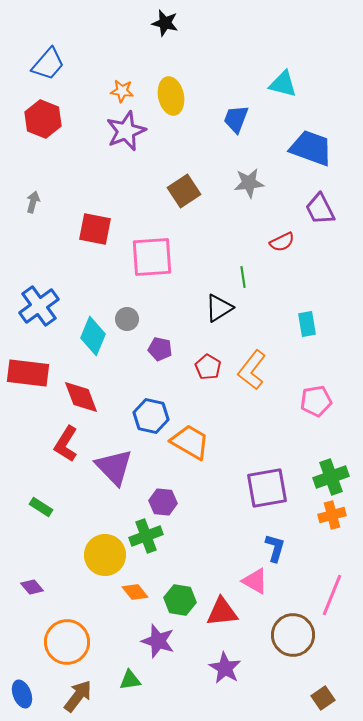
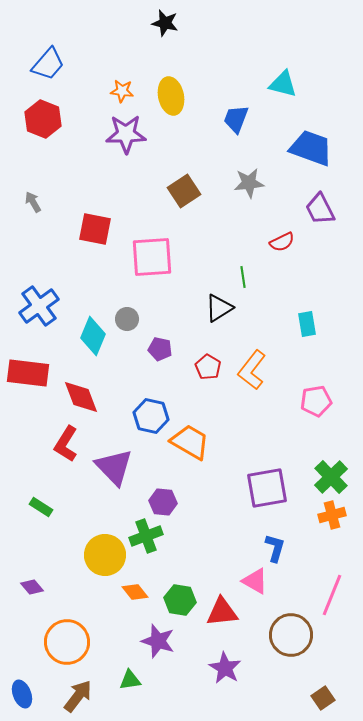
purple star at (126, 131): moved 3 px down; rotated 21 degrees clockwise
gray arrow at (33, 202): rotated 45 degrees counterclockwise
green cross at (331, 477): rotated 24 degrees counterclockwise
brown circle at (293, 635): moved 2 px left
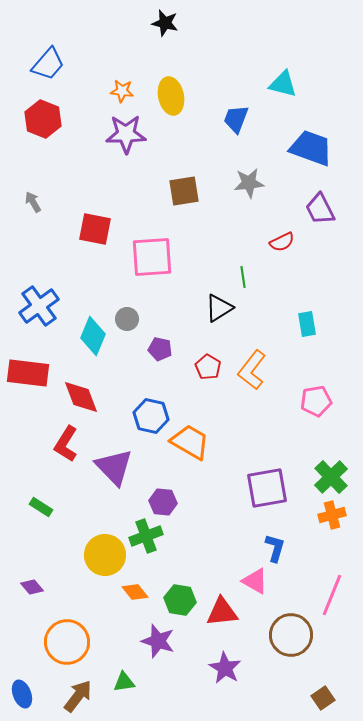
brown square at (184, 191): rotated 24 degrees clockwise
green triangle at (130, 680): moved 6 px left, 2 px down
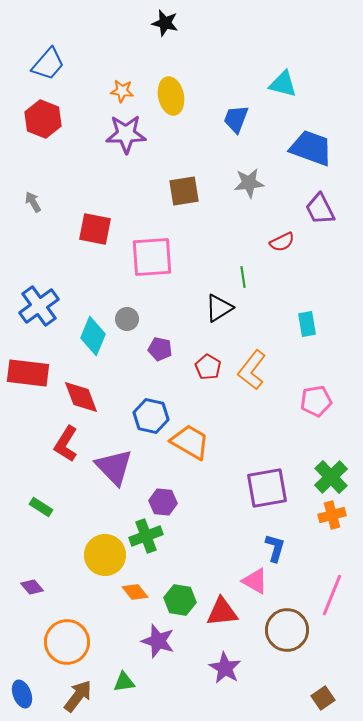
brown circle at (291, 635): moved 4 px left, 5 px up
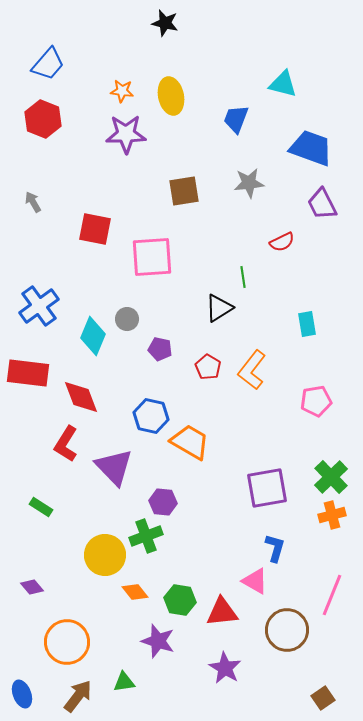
purple trapezoid at (320, 209): moved 2 px right, 5 px up
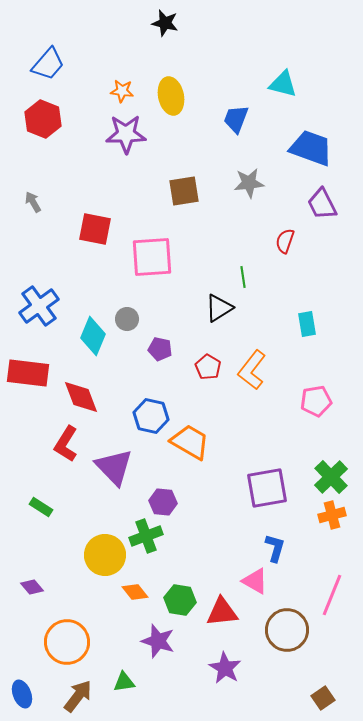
red semicircle at (282, 242): moved 3 px right, 1 px up; rotated 135 degrees clockwise
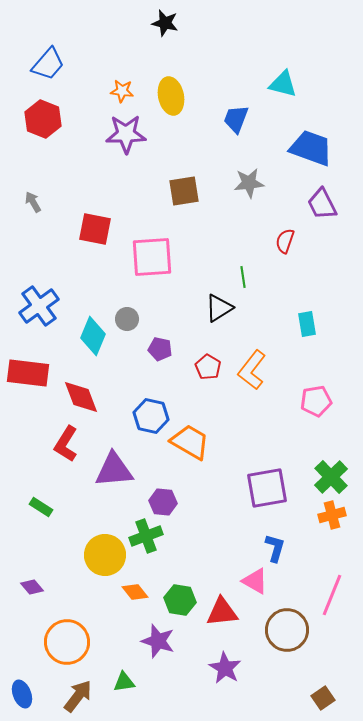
purple triangle at (114, 467): moved 3 px down; rotated 51 degrees counterclockwise
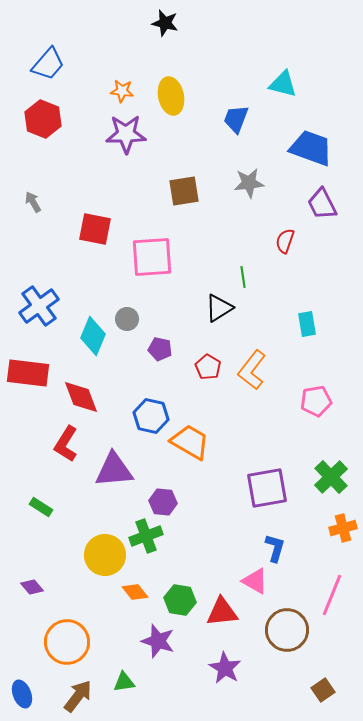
orange cross at (332, 515): moved 11 px right, 13 px down
brown square at (323, 698): moved 8 px up
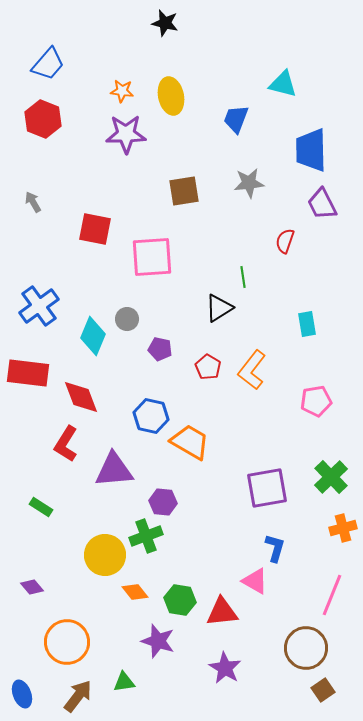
blue trapezoid at (311, 148): moved 2 px down; rotated 111 degrees counterclockwise
brown circle at (287, 630): moved 19 px right, 18 px down
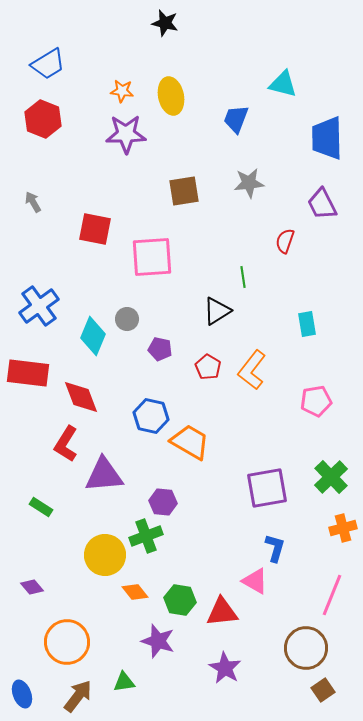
blue trapezoid at (48, 64): rotated 18 degrees clockwise
blue trapezoid at (311, 150): moved 16 px right, 12 px up
black triangle at (219, 308): moved 2 px left, 3 px down
purple triangle at (114, 470): moved 10 px left, 5 px down
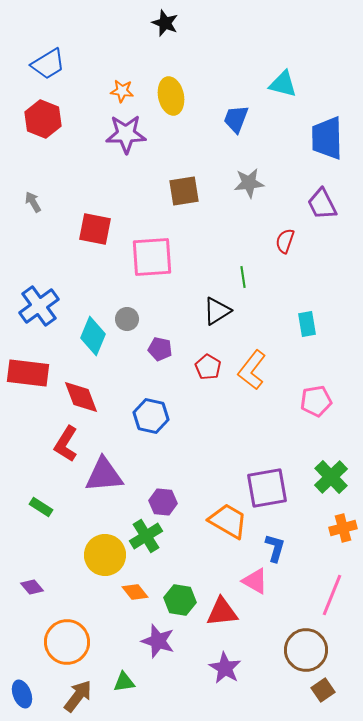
black star at (165, 23): rotated 8 degrees clockwise
orange trapezoid at (190, 442): moved 38 px right, 79 px down
green cross at (146, 536): rotated 12 degrees counterclockwise
brown circle at (306, 648): moved 2 px down
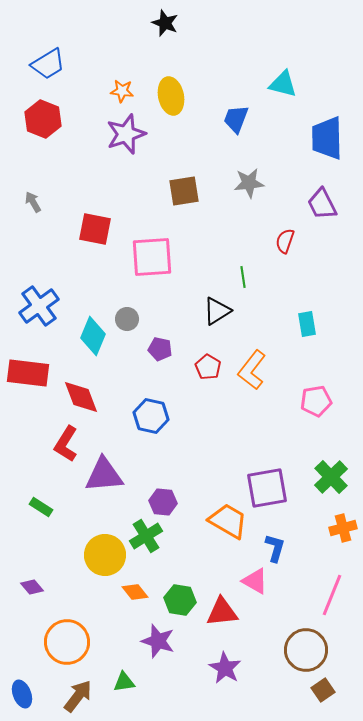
purple star at (126, 134): rotated 18 degrees counterclockwise
